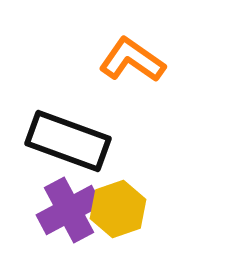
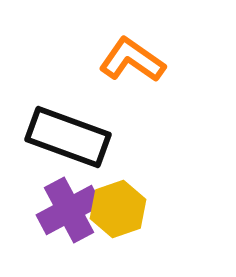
black rectangle: moved 4 px up
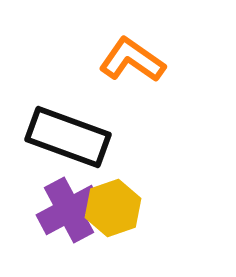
yellow hexagon: moved 5 px left, 1 px up
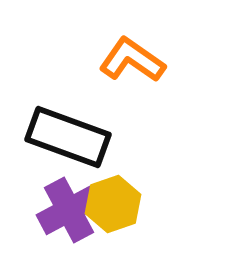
yellow hexagon: moved 4 px up
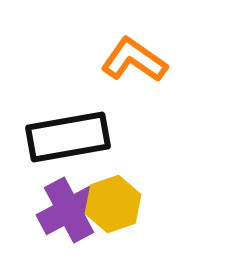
orange L-shape: moved 2 px right
black rectangle: rotated 30 degrees counterclockwise
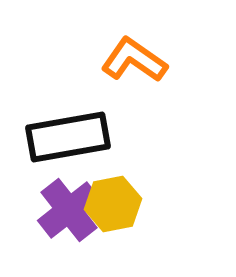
yellow hexagon: rotated 8 degrees clockwise
purple cross: rotated 10 degrees counterclockwise
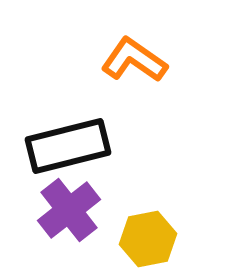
black rectangle: moved 9 px down; rotated 4 degrees counterclockwise
yellow hexagon: moved 35 px right, 35 px down
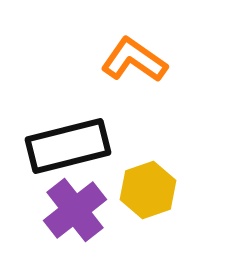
purple cross: moved 6 px right
yellow hexagon: moved 49 px up; rotated 8 degrees counterclockwise
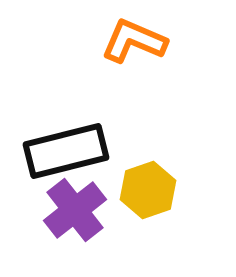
orange L-shape: moved 19 px up; rotated 12 degrees counterclockwise
black rectangle: moved 2 px left, 5 px down
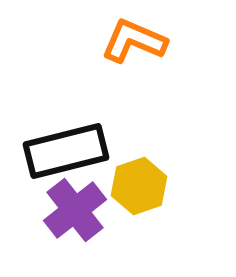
yellow hexagon: moved 9 px left, 4 px up
